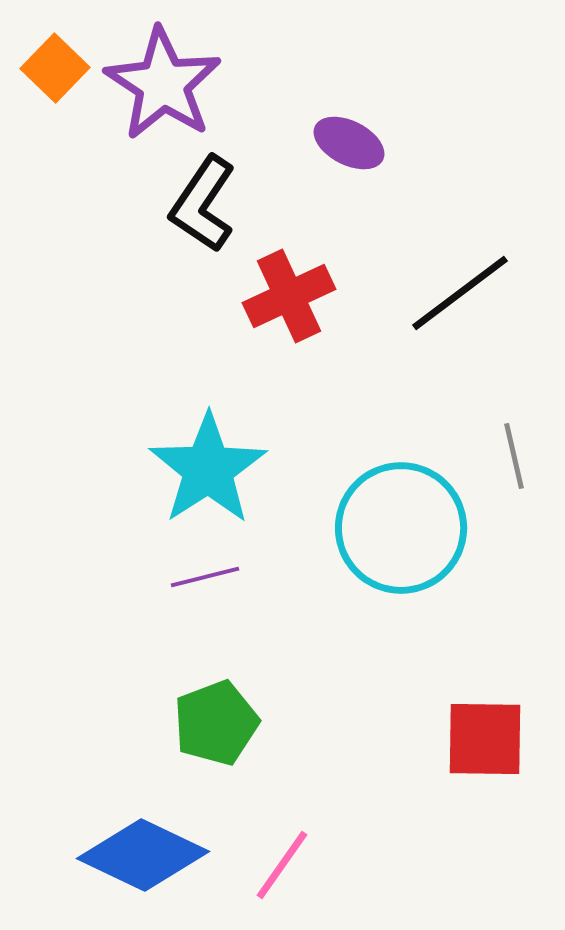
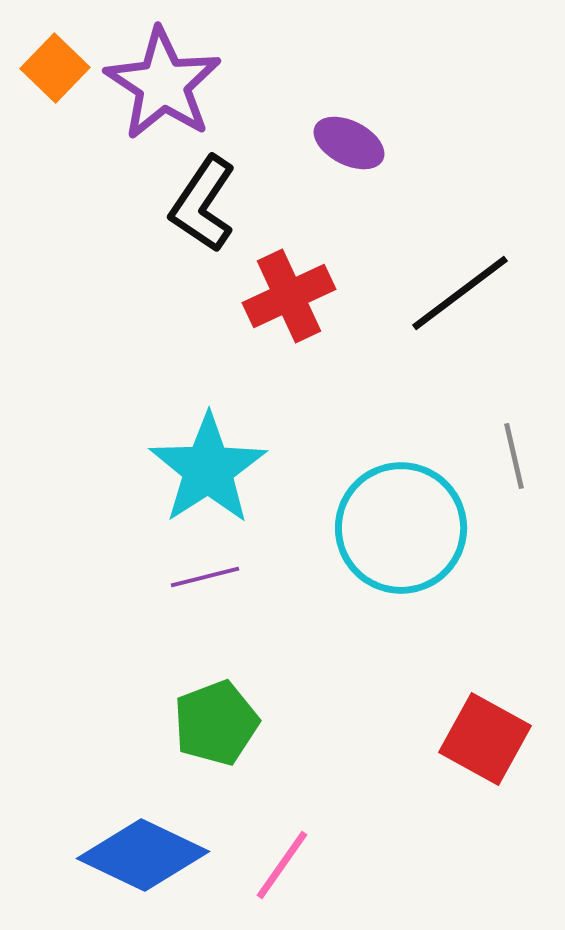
red square: rotated 28 degrees clockwise
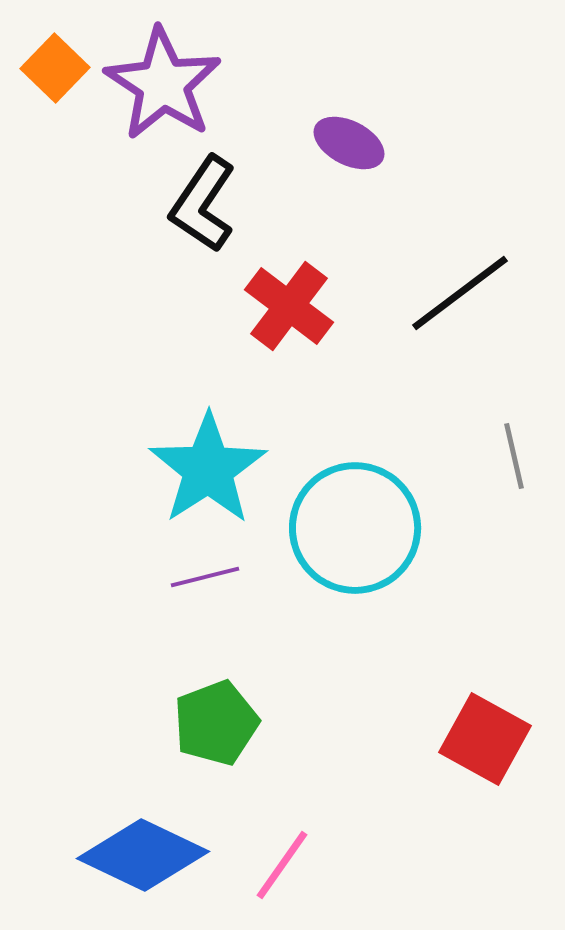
red cross: moved 10 px down; rotated 28 degrees counterclockwise
cyan circle: moved 46 px left
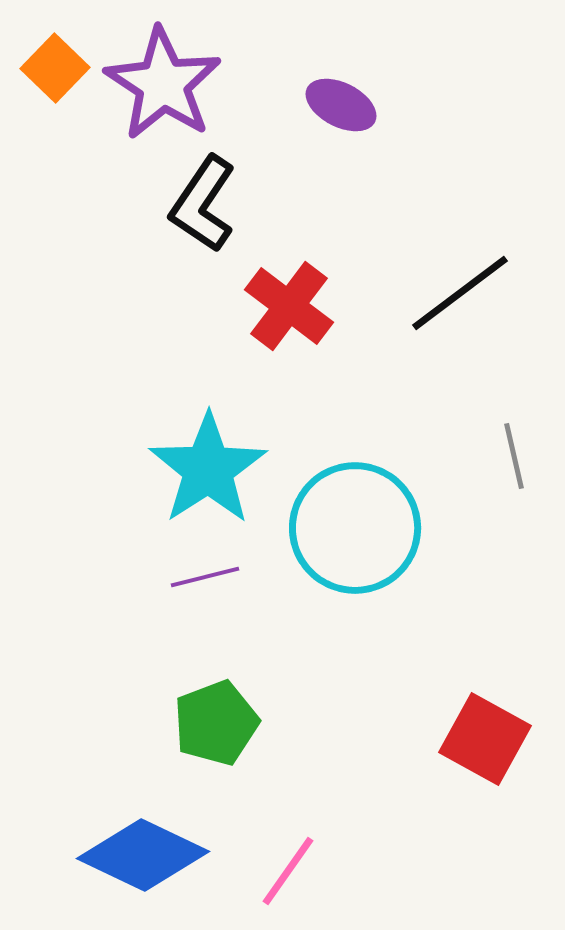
purple ellipse: moved 8 px left, 38 px up
pink line: moved 6 px right, 6 px down
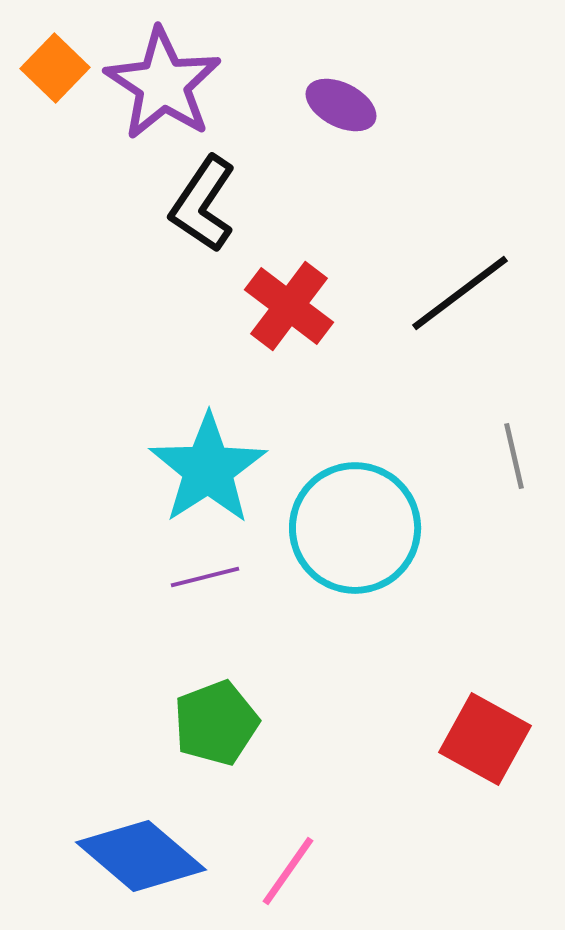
blue diamond: moved 2 px left, 1 px down; rotated 15 degrees clockwise
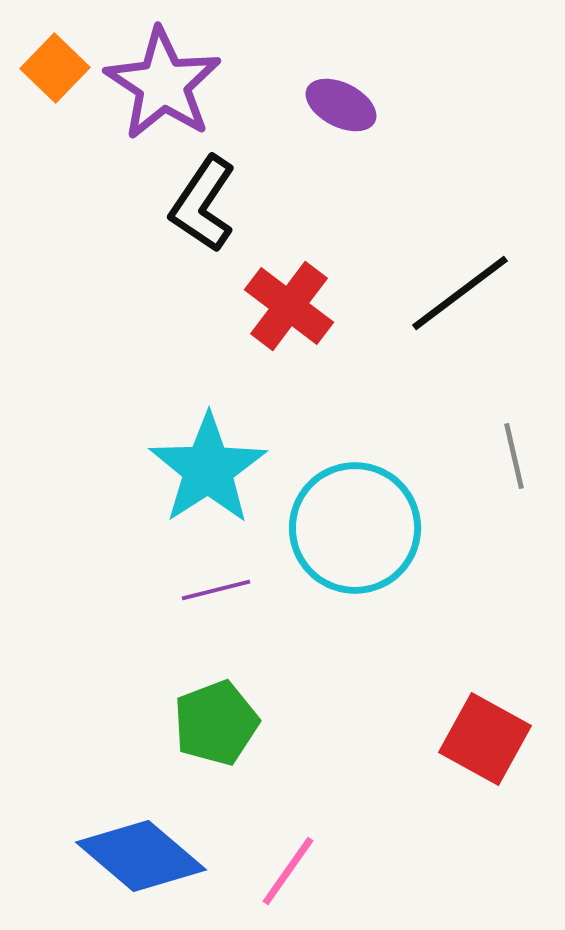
purple line: moved 11 px right, 13 px down
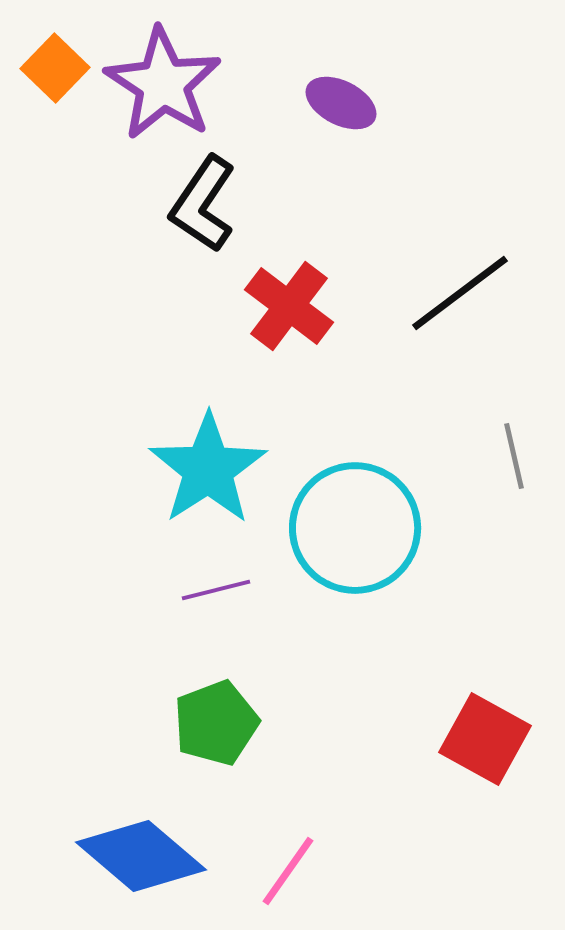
purple ellipse: moved 2 px up
